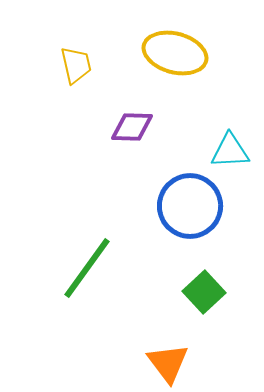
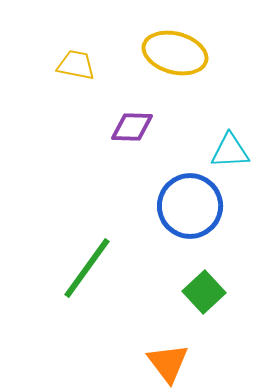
yellow trapezoid: rotated 66 degrees counterclockwise
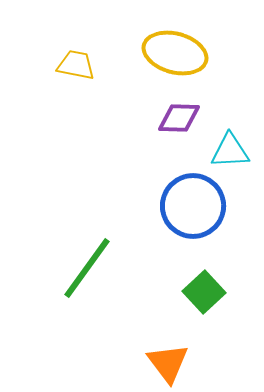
purple diamond: moved 47 px right, 9 px up
blue circle: moved 3 px right
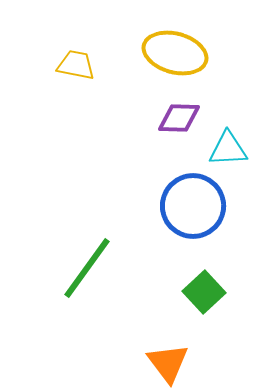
cyan triangle: moved 2 px left, 2 px up
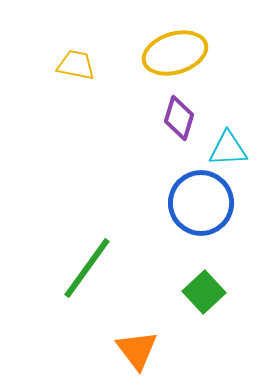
yellow ellipse: rotated 32 degrees counterclockwise
purple diamond: rotated 75 degrees counterclockwise
blue circle: moved 8 px right, 3 px up
orange triangle: moved 31 px left, 13 px up
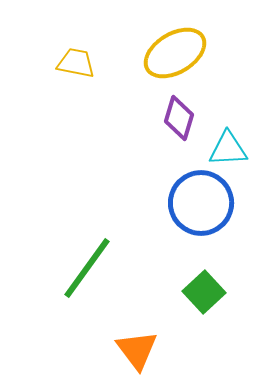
yellow ellipse: rotated 14 degrees counterclockwise
yellow trapezoid: moved 2 px up
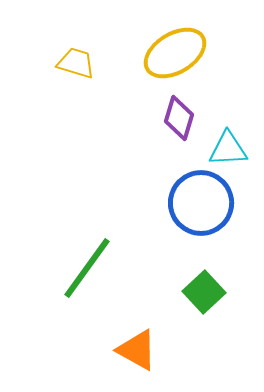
yellow trapezoid: rotated 6 degrees clockwise
orange triangle: rotated 24 degrees counterclockwise
